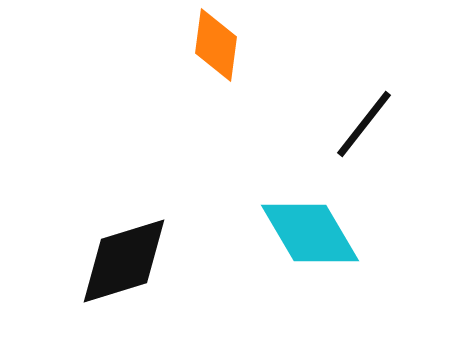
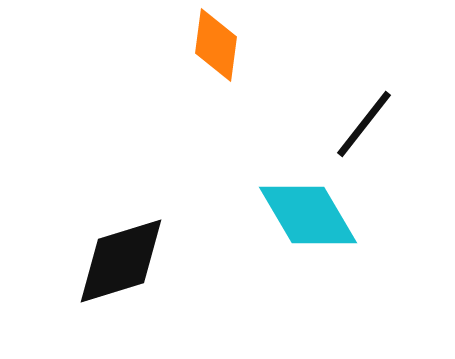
cyan diamond: moved 2 px left, 18 px up
black diamond: moved 3 px left
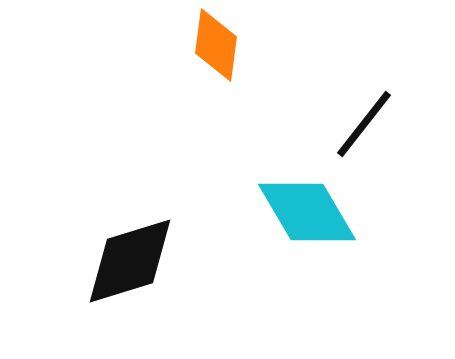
cyan diamond: moved 1 px left, 3 px up
black diamond: moved 9 px right
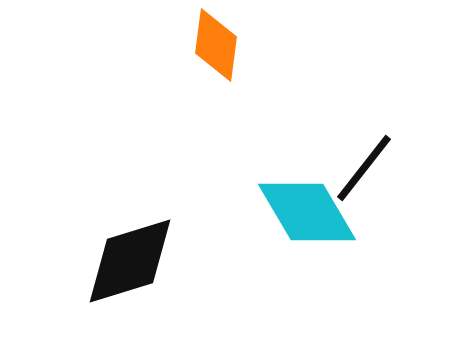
black line: moved 44 px down
